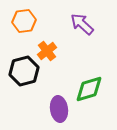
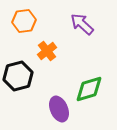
black hexagon: moved 6 px left, 5 px down
purple ellipse: rotated 15 degrees counterclockwise
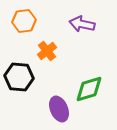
purple arrow: rotated 30 degrees counterclockwise
black hexagon: moved 1 px right, 1 px down; rotated 20 degrees clockwise
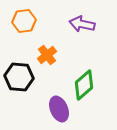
orange cross: moved 4 px down
green diamond: moved 5 px left, 4 px up; rotated 24 degrees counterclockwise
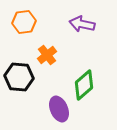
orange hexagon: moved 1 px down
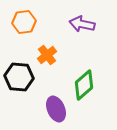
purple ellipse: moved 3 px left
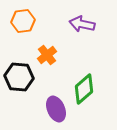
orange hexagon: moved 1 px left, 1 px up
green diamond: moved 4 px down
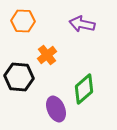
orange hexagon: rotated 10 degrees clockwise
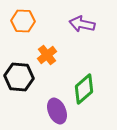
purple ellipse: moved 1 px right, 2 px down
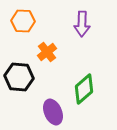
purple arrow: rotated 100 degrees counterclockwise
orange cross: moved 3 px up
purple ellipse: moved 4 px left, 1 px down
